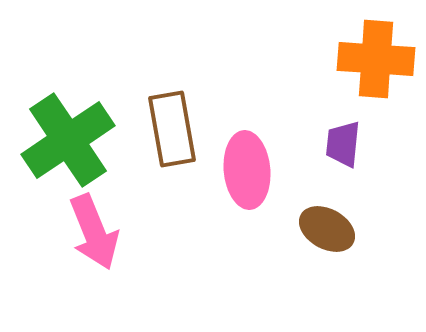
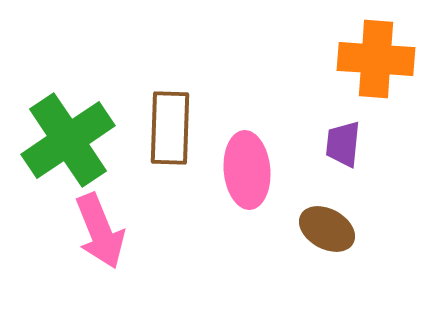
brown rectangle: moved 2 px left, 1 px up; rotated 12 degrees clockwise
pink arrow: moved 6 px right, 1 px up
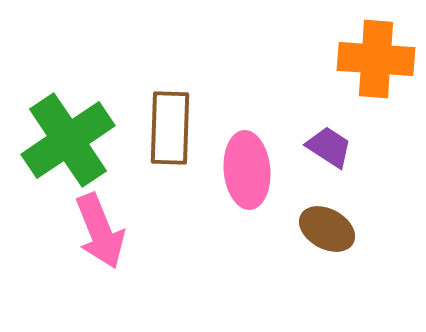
purple trapezoid: moved 14 px left, 3 px down; rotated 117 degrees clockwise
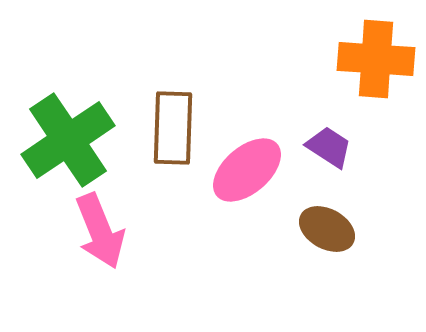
brown rectangle: moved 3 px right
pink ellipse: rotated 54 degrees clockwise
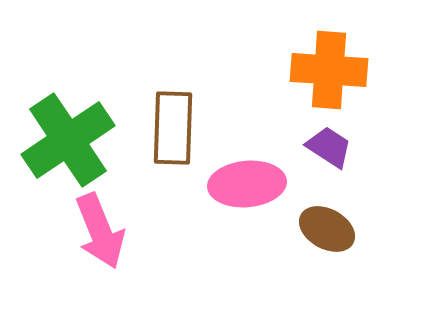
orange cross: moved 47 px left, 11 px down
pink ellipse: moved 14 px down; rotated 36 degrees clockwise
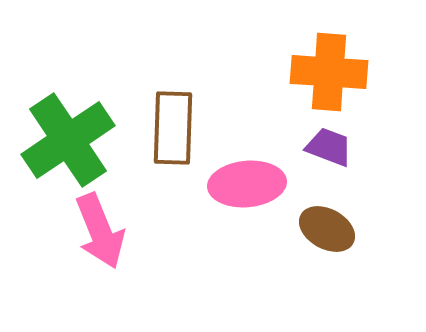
orange cross: moved 2 px down
purple trapezoid: rotated 12 degrees counterclockwise
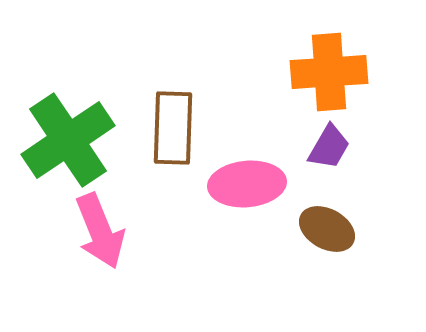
orange cross: rotated 8 degrees counterclockwise
purple trapezoid: rotated 99 degrees clockwise
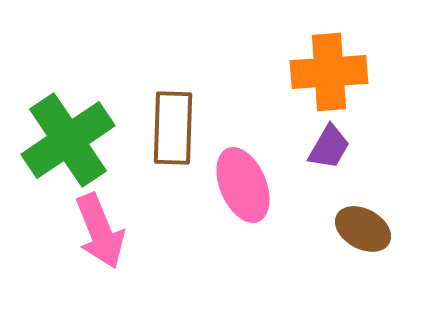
pink ellipse: moved 4 px left, 1 px down; rotated 72 degrees clockwise
brown ellipse: moved 36 px right
